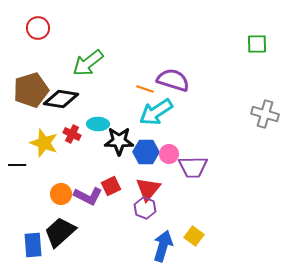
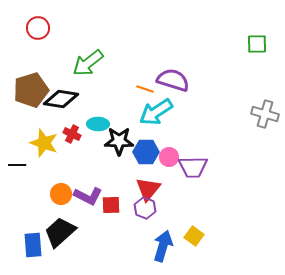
pink circle: moved 3 px down
red square: moved 19 px down; rotated 24 degrees clockwise
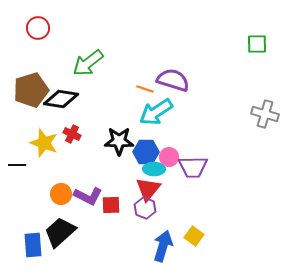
cyan ellipse: moved 56 px right, 45 px down
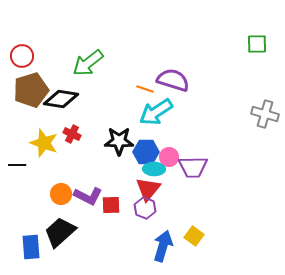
red circle: moved 16 px left, 28 px down
blue rectangle: moved 2 px left, 2 px down
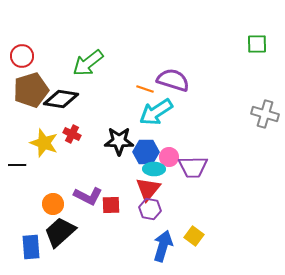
orange circle: moved 8 px left, 10 px down
purple hexagon: moved 5 px right, 1 px down; rotated 10 degrees counterclockwise
